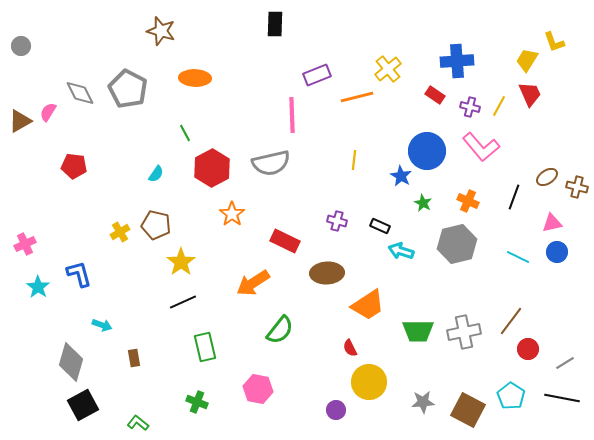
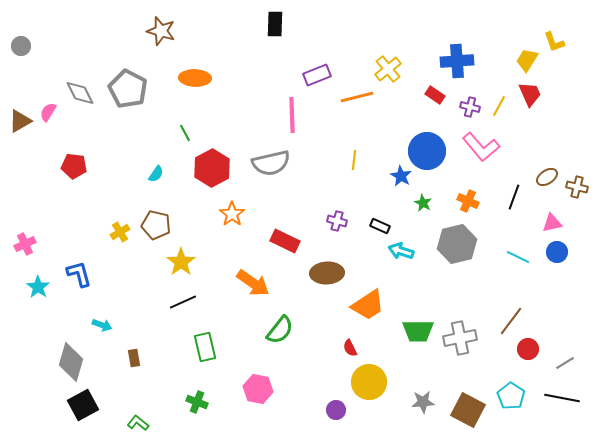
orange arrow at (253, 283): rotated 112 degrees counterclockwise
gray cross at (464, 332): moved 4 px left, 6 px down
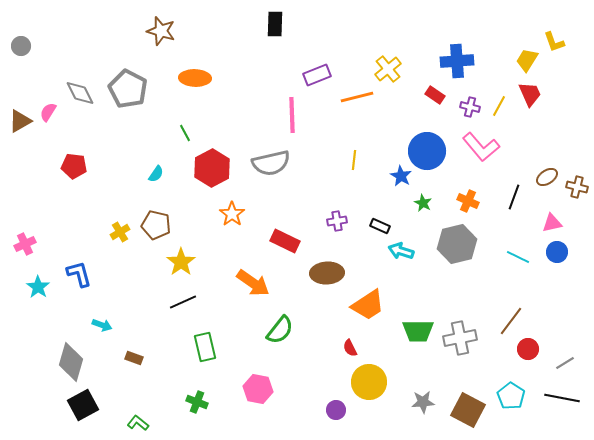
purple cross at (337, 221): rotated 24 degrees counterclockwise
brown rectangle at (134, 358): rotated 60 degrees counterclockwise
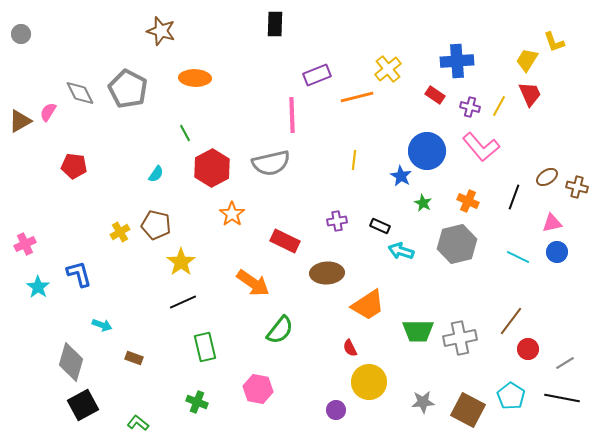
gray circle at (21, 46): moved 12 px up
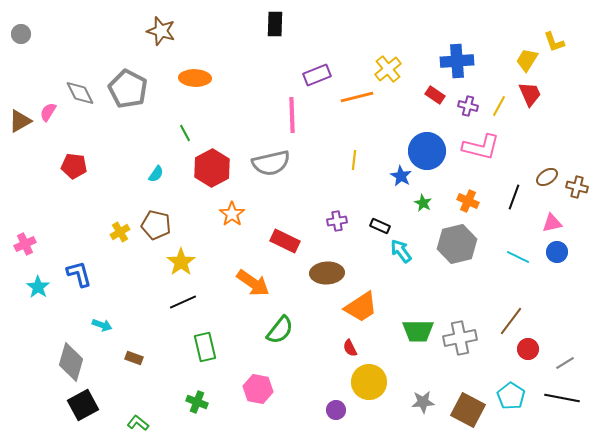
purple cross at (470, 107): moved 2 px left, 1 px up
pink L-shape at (481, 147): rotated 36 degrees counterclockwise
cyan arrow at (401, 251): rotated 35 degrees clockwise
orange trapezoid at (368, 305): moved 7 px left, 2 px down
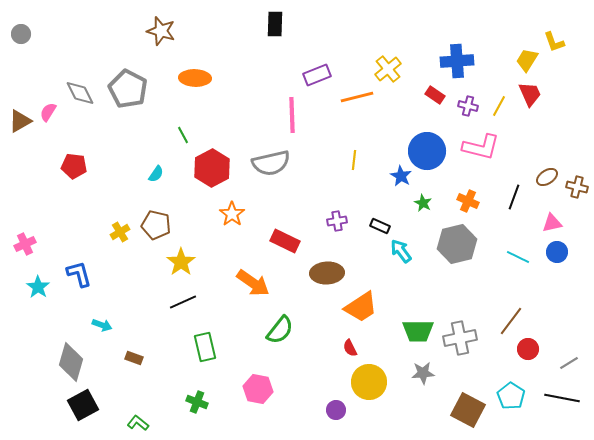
green line at (185, 133): moved 2 px left, 2 px down
gray line at (565, 363): moved 4 px right
gray star at (423, 402): moved 29 px up
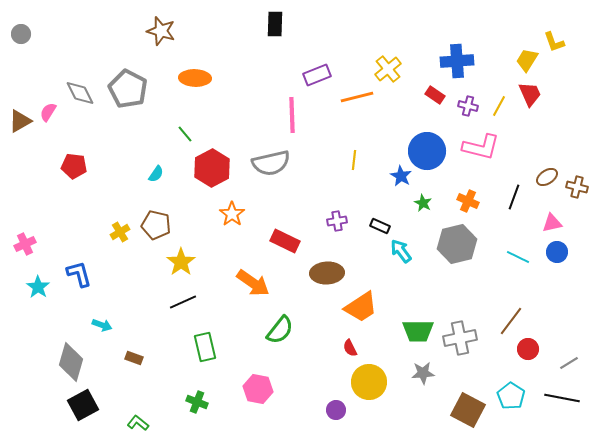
green line at (183, 135): moved 2 px right, 1 px up; rotated 12 degrees counterclockwise
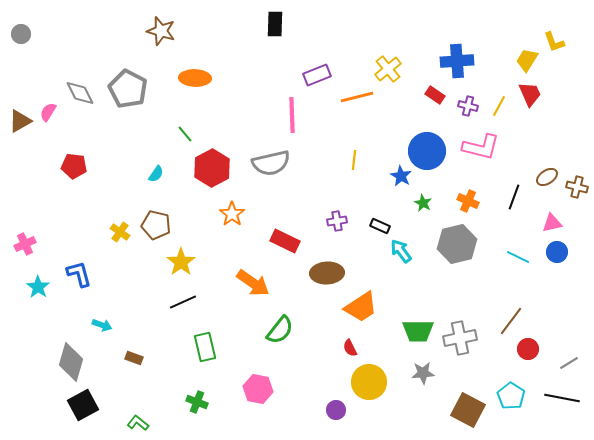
yellow cross at (120, 232): rotated 24 degrees counterclockwise
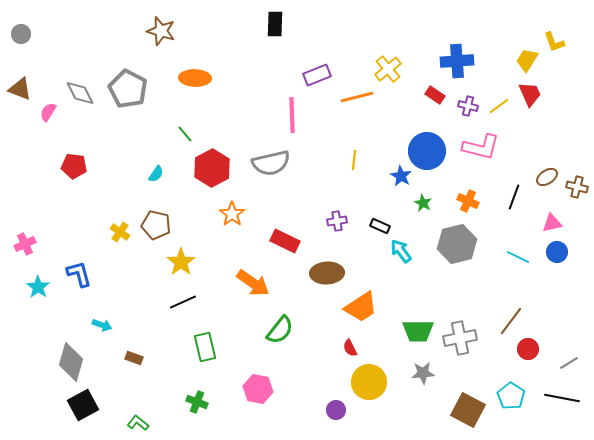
yellow line at (499, 106): rotated 25 degrees clockwise
brown triangle at (20, 121): moved 32 px up; rotated 50 degrees clockwise
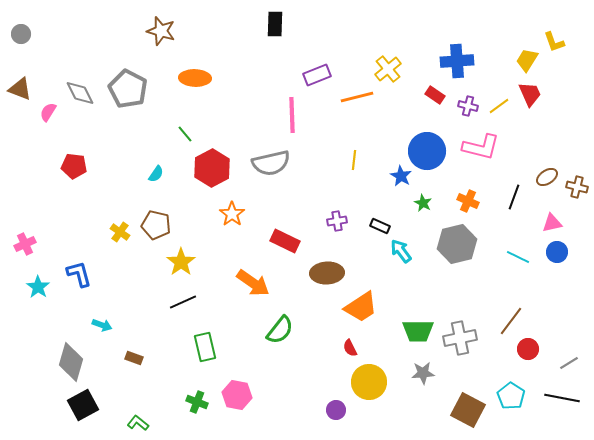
pink hexagon at (258, 389): moved 21 px left, 6 px down
